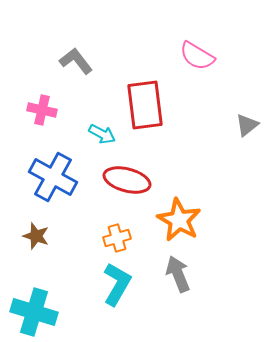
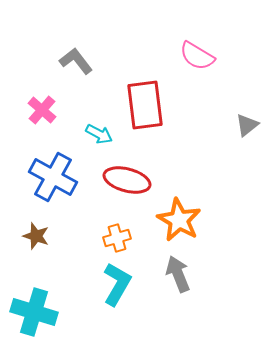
pink cross: rotated 28 degrees clockwise
cyan arrow: moved 3 px left
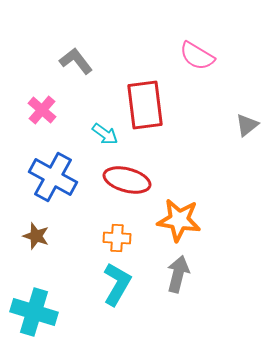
cyan arrow: moved 6 px right; rotated 8 degrees clockwise
orange star: rotated 21 degrees counterclockwise
orange cross: rotated 20 degrees clockwise
gray arrow: rotated 36 degrees clockwise
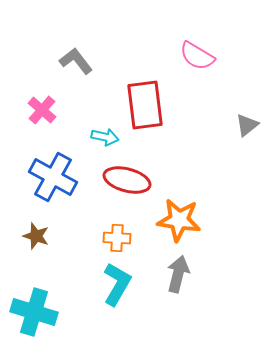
cyan arrow: moved 3 px down; rotated 24 degrees counterclockwise
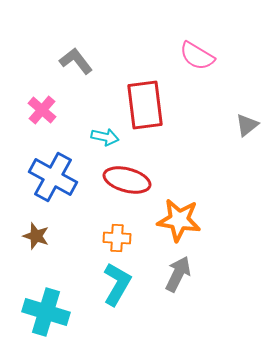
gray arrow: rotated 12 degrees clockwise
cyan cross: moved 12 px right
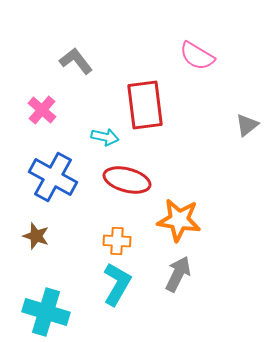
orange cross: moved 3 px down
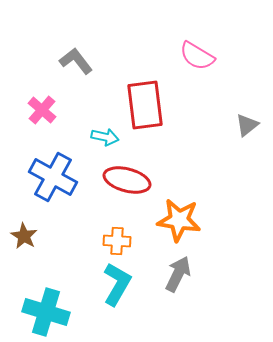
brown star: moved 12 px left; rotated 12 degrees clockwise
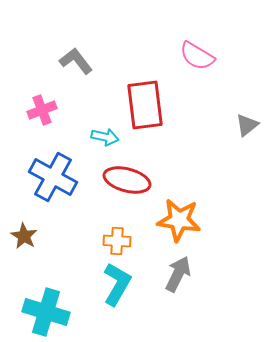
pink cross: rotated 28 degrees clockwise
